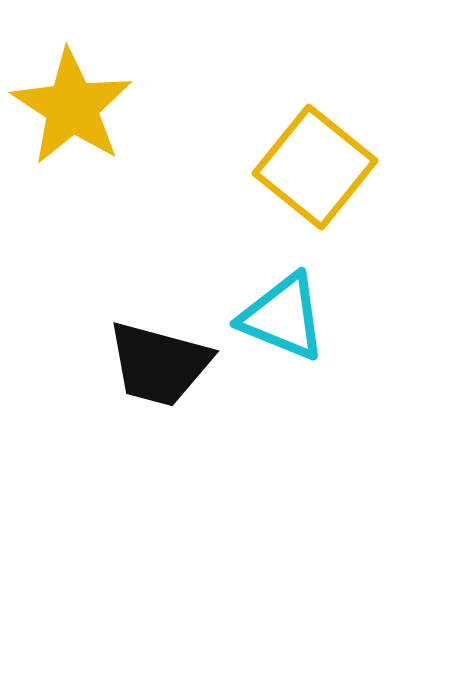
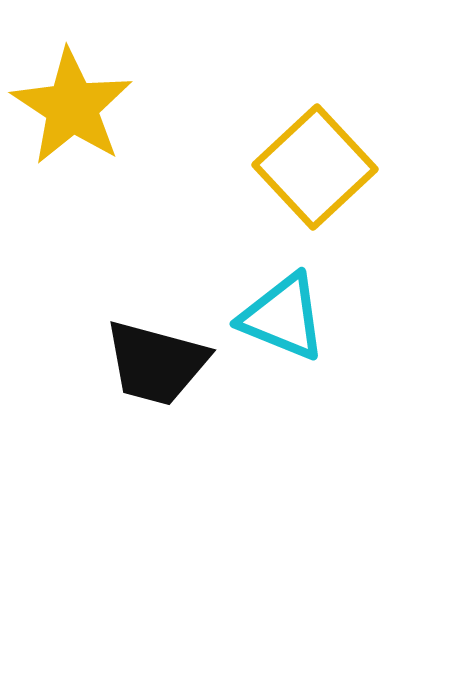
yellow square: rotated 8 degrees clockwise
black trapezoid: moved 3 px left, 1 px up
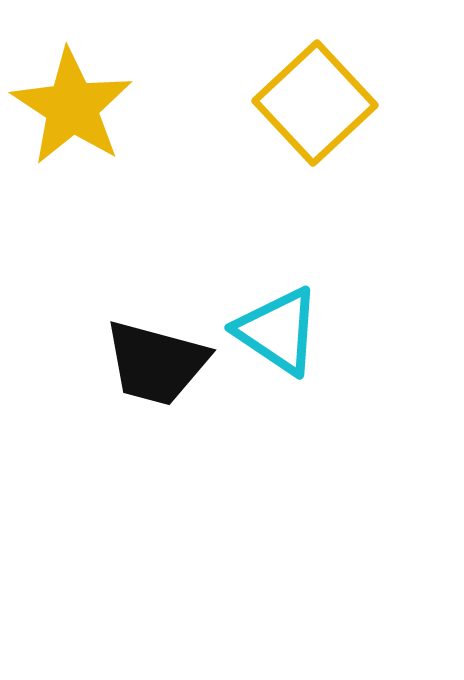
yellow square: moved 64 px up
cyan triangle: moved 5 px left, 14 px down; rotated 12 degrees clockwise
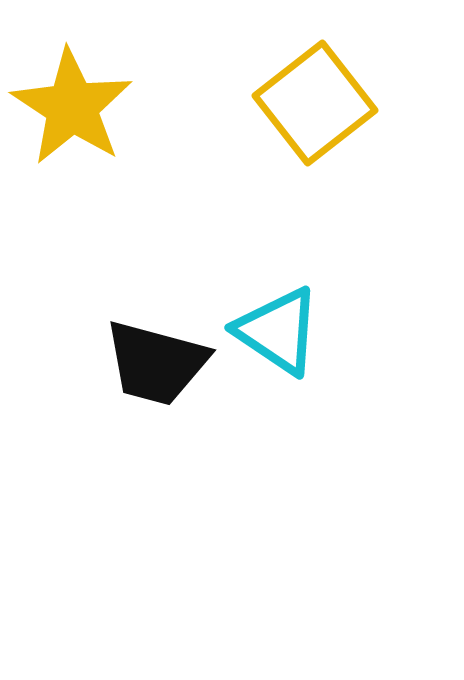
yellow square: rotated 5 degrees clockwise
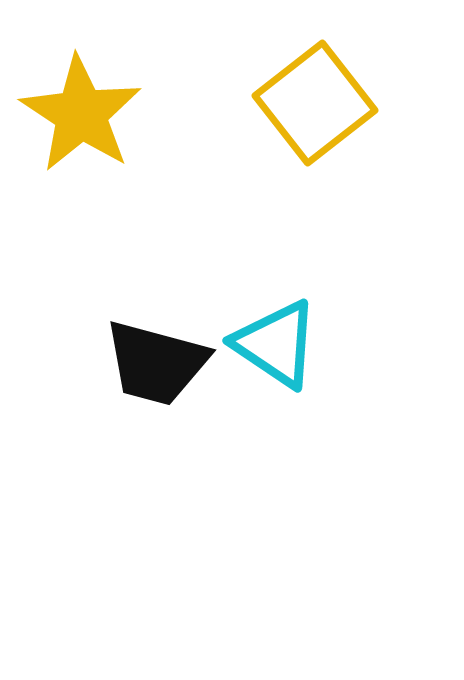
yellow star: moved 9 px right, 7 px down
cyan triangle: moved 2 px left, 13 px down
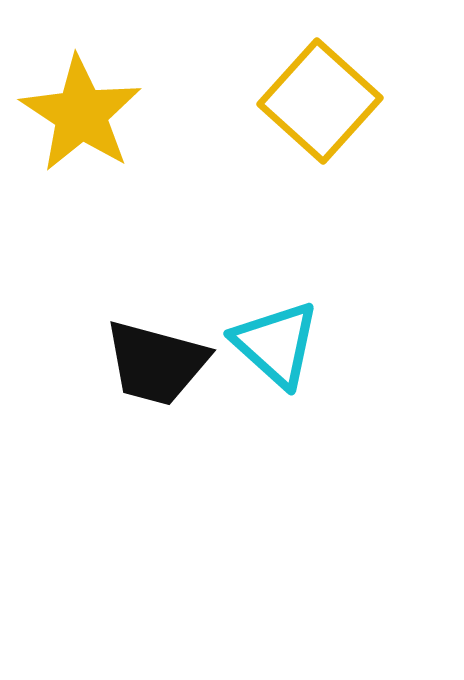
yellow square: moved 5 px right, 2 px up; rotated 10 degrees counterclockwise
cyan triangle: rotated 8 degrees clockwise
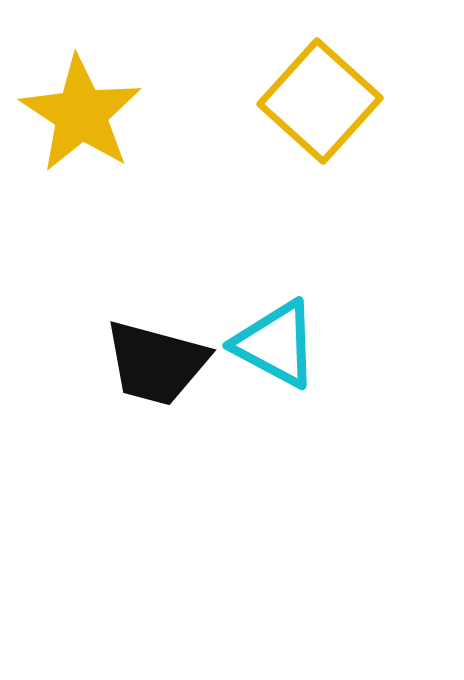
cyan triangle: rotated 14 degrees counterclockwise
